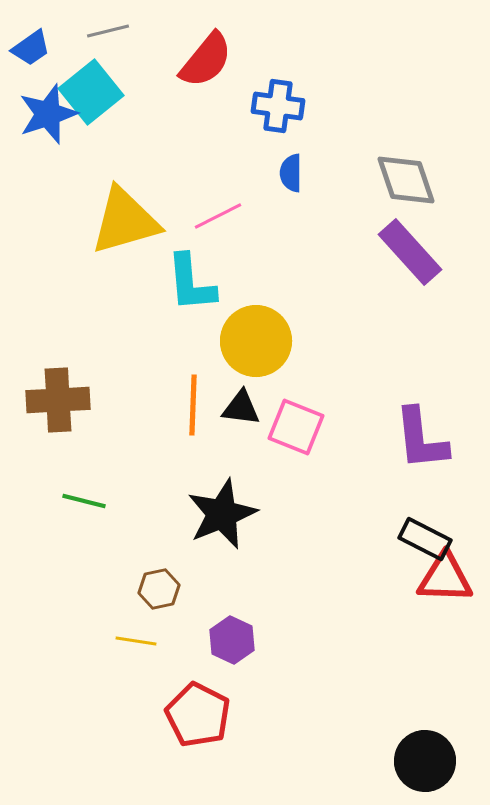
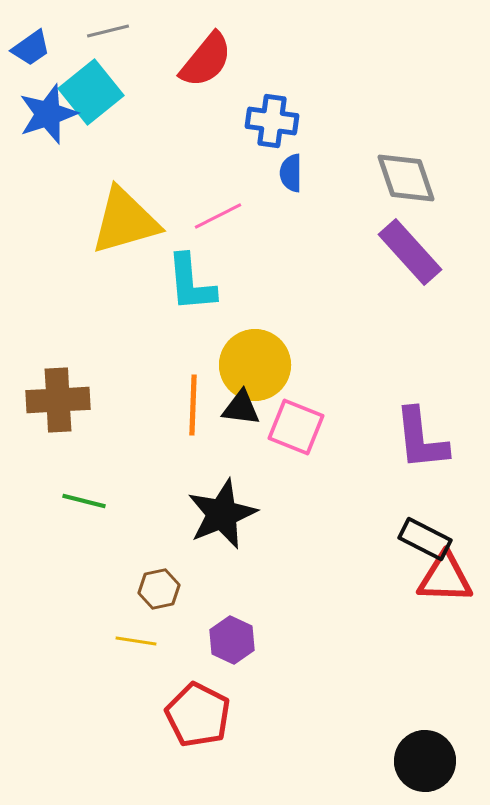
blue cross: moved 6 px left, 15 px down
gray diamond: moved 2 px up
yellow circle: moved 1 px left, 24 px down
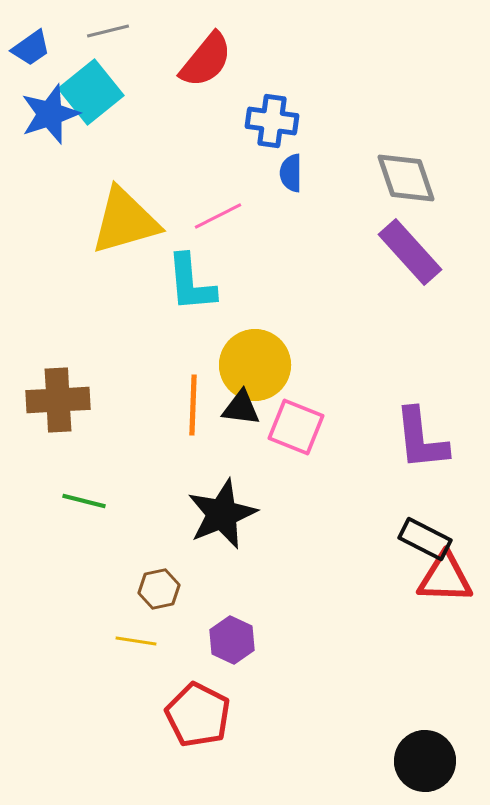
blue star: moved 2 px right
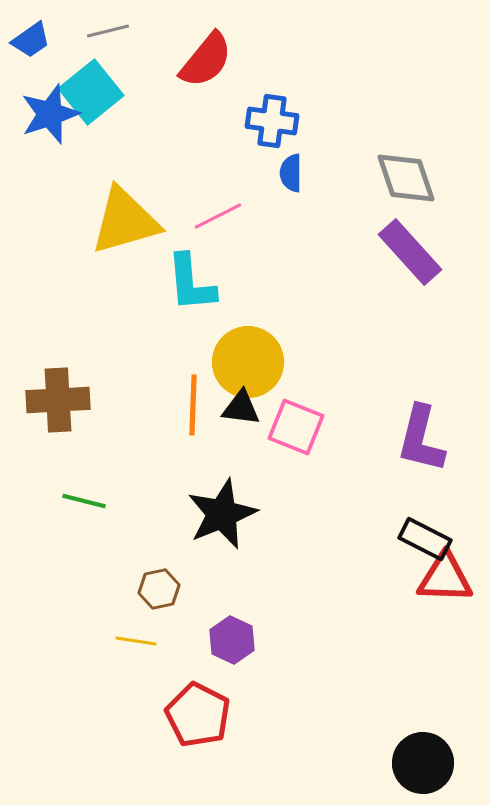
blue trapezoid: moved 8 px up
yellow circle: moved 7 px left, 3 px up
purple L-shape: rotated 20 degrees clockwise
black circle: moved 2 px left, 2 px down
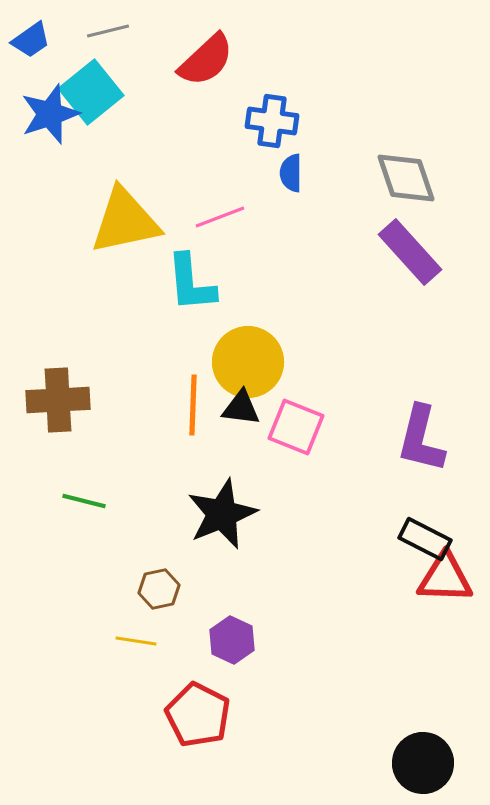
red semicircle: rotated 8 degrees clockwise
pink line: moved 2 px right, 1 px down; rotated 6 degrees clockwise
yellow triangle: rotated 4 degrees clockwise
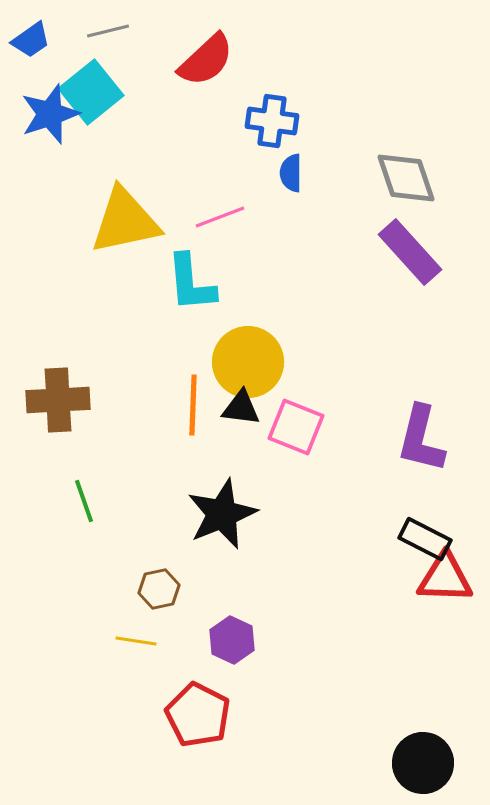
green line: rotated 57 degrees clockwise
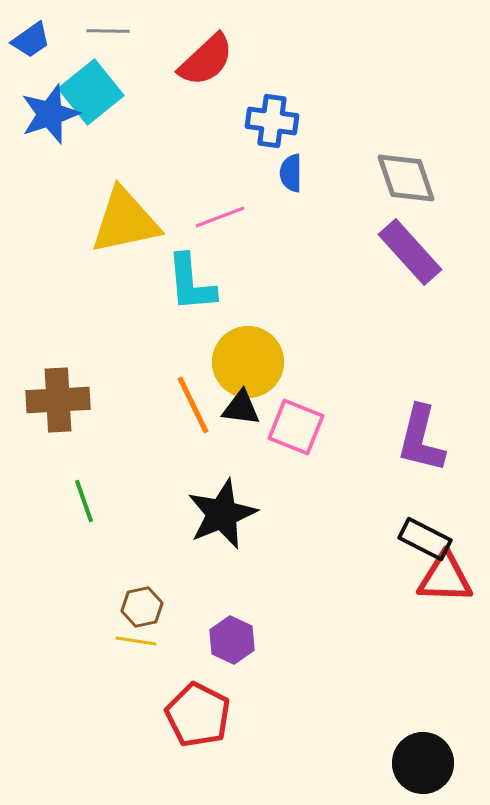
gray line: rotated 15 degrees clockwise
orange line: rotated 28 degrees counterclockwise
brown hexagon: moved 17 px left, 18 px down
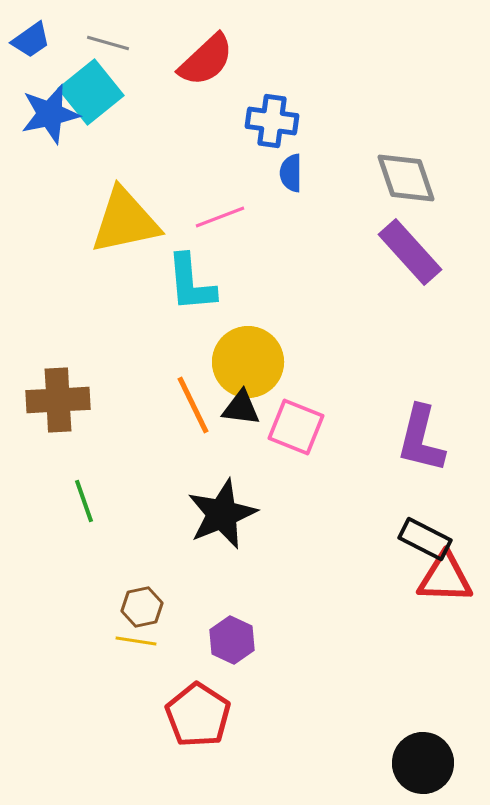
gray line: moved 12 px down; rotated 15 degrees clockwise
blue star: rotated 6 degrees clockwise
red pentagon: rotated 6 degrees clockwise
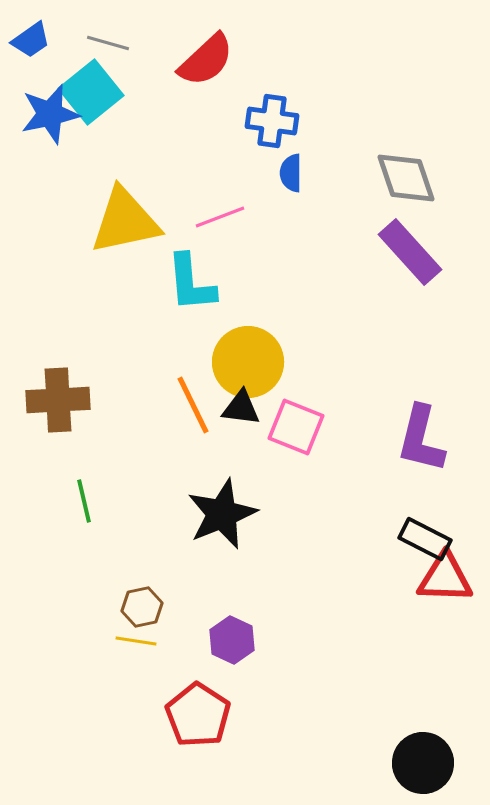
green line: rotated 6 degrees clockwise
